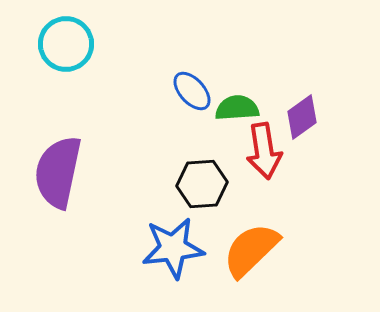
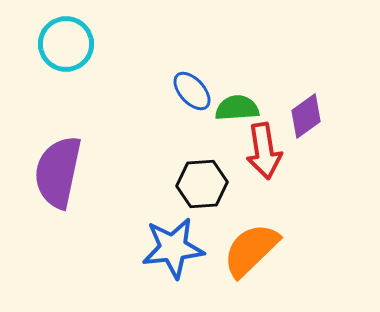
purple diamond: moved 4 px right, 1 px up
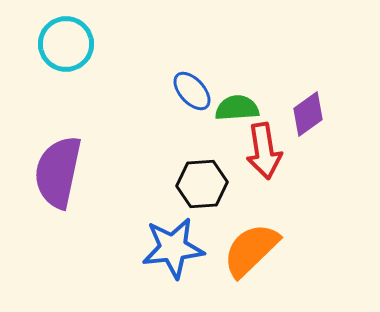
purple diamond: moved 2 px right, 2 px up
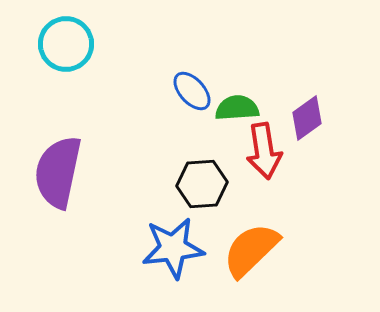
purple diamond: moved 1 px left, 4 px down
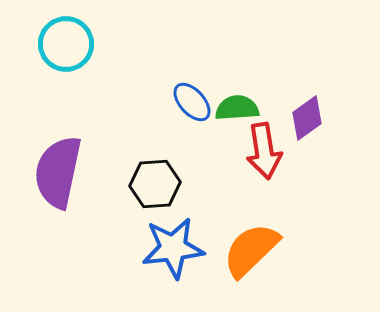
blue ellipse: moved 11 px down
black hexagon: moved 47 px left
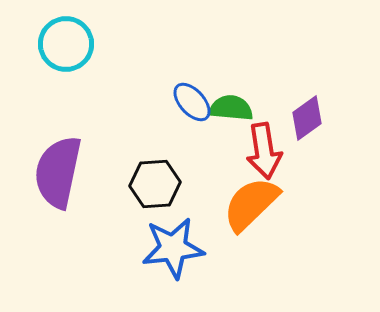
green semicircle: moved 6 px left; rotated 9 degrees clockwise
orange semicircle: moved 46 px up
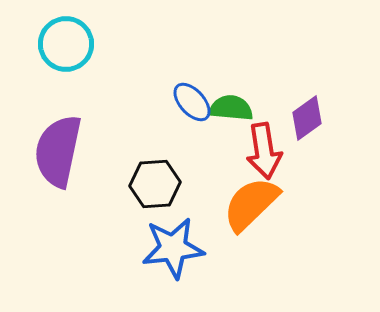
purple semicircle: moved 21 px up
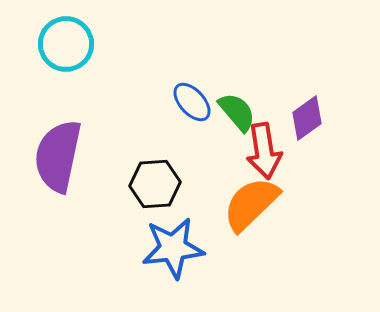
green semicircle: moved 6 px right, 4 px down; rotated 45 degrees clockwise
purple semicircle: moved 5 px down
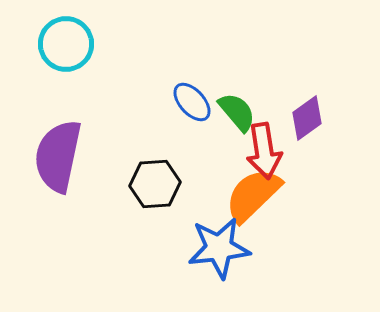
orange semicircle: moved 2 px right, 9 px up
blue star: moved 46 px right
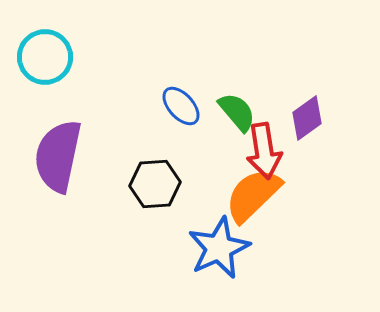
cyan circle: moved 21 px left, 13 px down
blue ellipse: moved 11 px left, 4 px down
blue star: rotated 18 degrees counterclockwise
